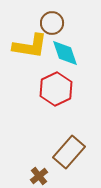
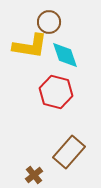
brown circle: moved 3 px left, 1 px up
cyan diamond: moved 2 px down
red hexagon: moved 3 px down; rotated 20 degrees counterclockwise
brown cross: moved 5 px left, 1 px up
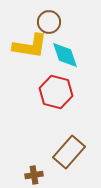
brown cross: rotated 30 degrees clockwise
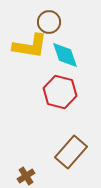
red hexagon: moved 4 px right
brown rectangle: moved 2 px right
brown cross: moved 8 px left, 1 px down; rotated 24 degrees counterclockwise
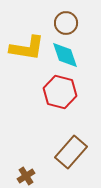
brown circle: moved 17 px right, 1 px down
yellow L-shape: moved 3 px left, 2 px down
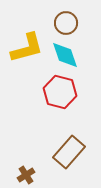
yellow L-shape: rotated 24 degrees counterclockwise
brown rectangle: moved 2 px left
brown cross: moved 1 px up
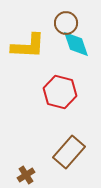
yellow L-shape: moved 1 px right, 2 px up; rotated 18 degrees clockwise
cyan diamond: moved 11 px right, 11 px up
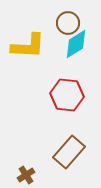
brown circle: moved 2 px right
cyan diamond: rotated 76 degrees clockwise
red hexagon: moved 7 px right, 3 px down; rotated 8 degrees counterclockwise
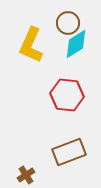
yellow L-shape: moved 3 px right, 1 px up; rotated 111 degrees clockwise
brown rectangle: rotated 28 degrees clockwise
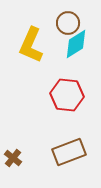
brown cross: moved 13 px left, 17 px up; rotated 18 degrees counterclockwise
